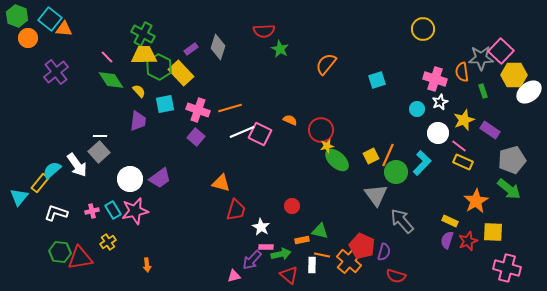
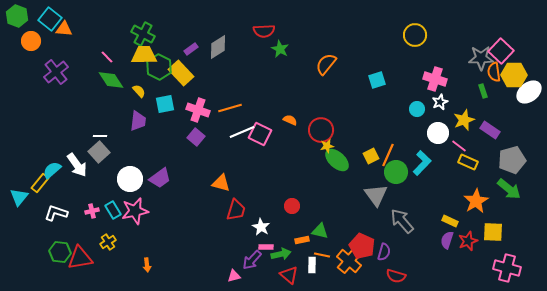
yellow circle at (423, 29): moved 8 px left, 6 px down
orange circle at (28, 38): moved 3 px right, 3 px down
gray diamond at (218, 47): rotated 40 degrees clockwise
orange semicircle at (462, 72): moved 32 px right
yellow rectangle at (463, 162): moved 5 px right
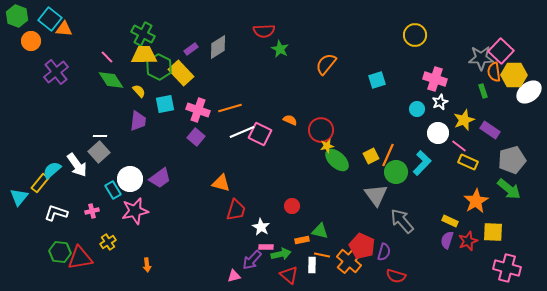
cyan rectangle at (113, 210): moved 20 px up
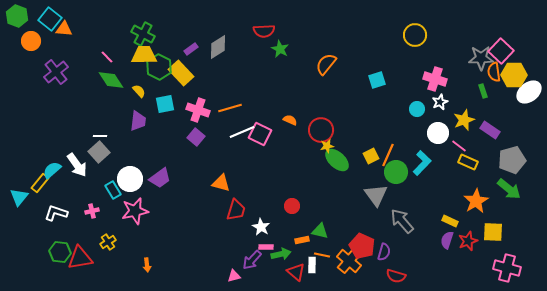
red triangle at (289, 275): moved 7 px right, 3 px up
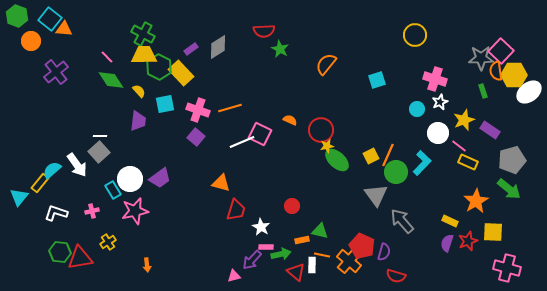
orange semicircle at (494, 72): moved 2 px right, 1 px up
white line at (242, 132): moved 10 px down
purple semicircle at (447, 240): moved 3 px down
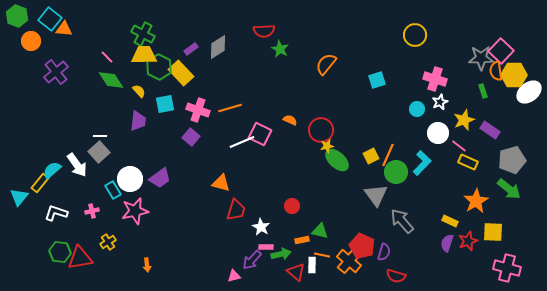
purple square at (196, 137): moved 5 px left
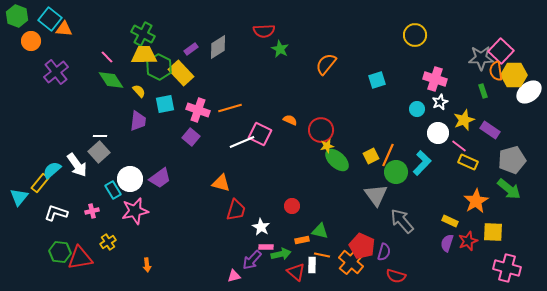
orange cross at (349, 261): moved 2 px right, 1 px down
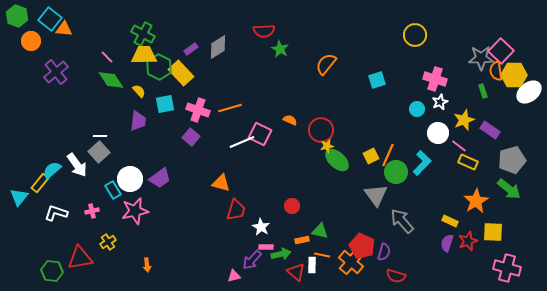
green hexagon at (60, 252): moved 8 px left, 19 px down
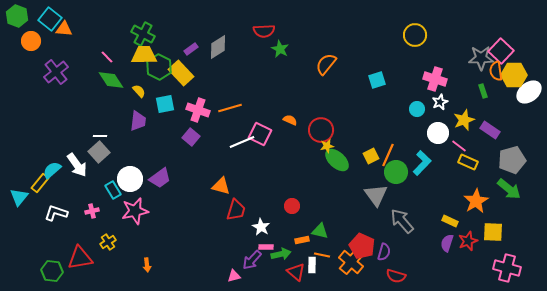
orange triangle at (221, 183): moved 3 px down
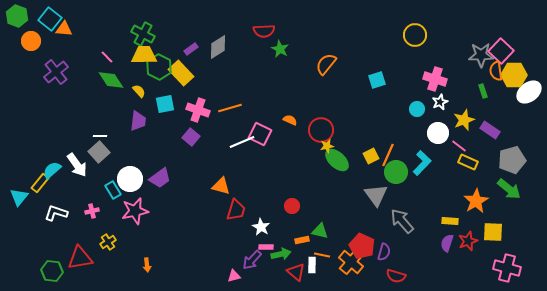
gray star at (481, 58): moved 3 px up
yellow rectangle at (450, 221): rotated 21 degrees counterclockwise
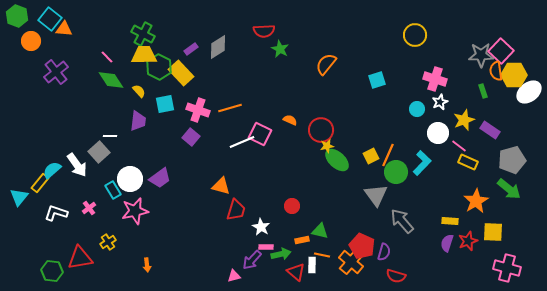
white line at (100, 136): moved 10 px right
pink cross at (92, 211): moved 3 px left, 3 px up; rotated 24 degrees counterclockwise
